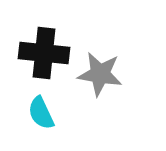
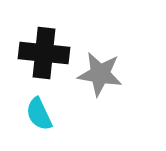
cyan semicircle: moved 2 px left, 1 px down
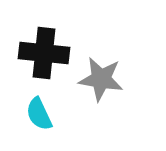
gray star: moved 1 px right, 5 px down
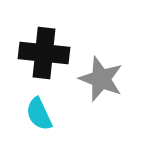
gray star: rotated 12 degrees clockwise
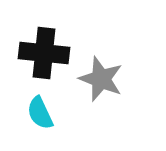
cyan semicircle: moved 1 px right, 1 px up
